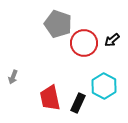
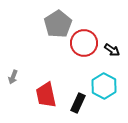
gray pentagon: rotated 20 degrees clockwise
black arrow: moved 10 px down; rotated 105 degrees counterclockwise
red trapezoid: moved 4 px left, 3 px up
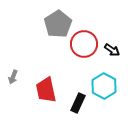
red circle: moved 1 px down
red trapezoid: moved 5 px up
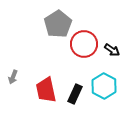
black rectangle: moved 3 px left, 9 px up
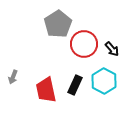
black arrow: moved 1 px up; rotated 14 degrees clockwise
cyan hexagon: moved 5 px up
black rectangle: moved 9 px up
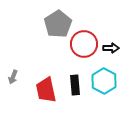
black arrow: moved 1 px left, 1 px up; rotated 49 degrees counterclockwise
black rectangle: rotated 30 degrees counterclockwise
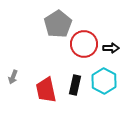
black rectangle: rotated 18 degrees clockwise
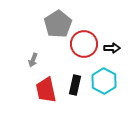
black arrow: moved 1 px right
gray arrow: moved 20 px right, 17 px up
